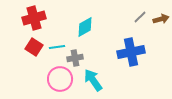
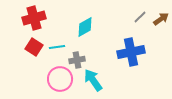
brown arrow: rotated 21 degrees counterclockwise
gray cross: moved 2 px right, 2 px down
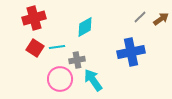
red square: moved 1 px right, 1 px down
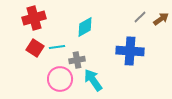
blue cross: moved 1 px left, 1 px up; rotated 16 degrees clockwise
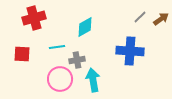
red square: moved 13 px left, 6 px down; rotated 30 degrees counterclockwise
cyan arrow: rotated 25 degrees clockwise
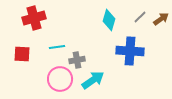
cyan diamond: moved 24 px right, 7 px up; rotated 45 degrees counterclockwise
cyan arrow: rotated 65 degrees clockwise
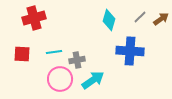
cyan line: moved 3 px left, 5 px down
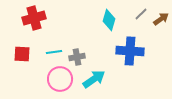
gray line: moved 1 px right, 3 px up
gray cross: moved 3 px up
cyan arrow: moved 1 px right, 1 px up
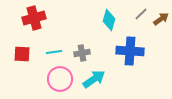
gray cross: moved 5 px right, 4 px up
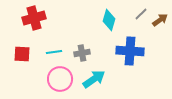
brown arrow: moved 1 px left, 1 px down
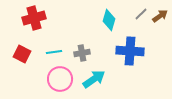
brown arrow: moved 4 px up
red square: rotated 24 degrees clockwise
